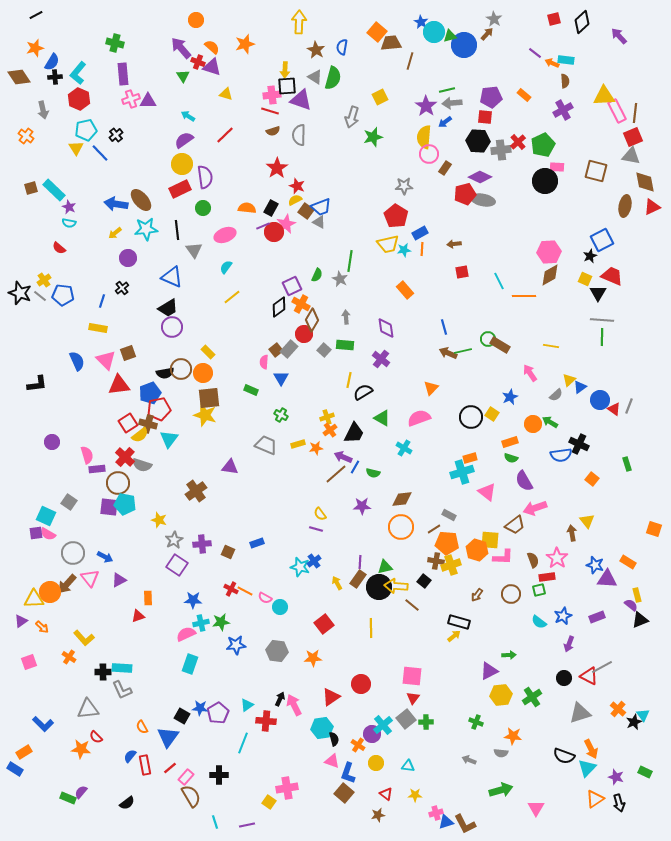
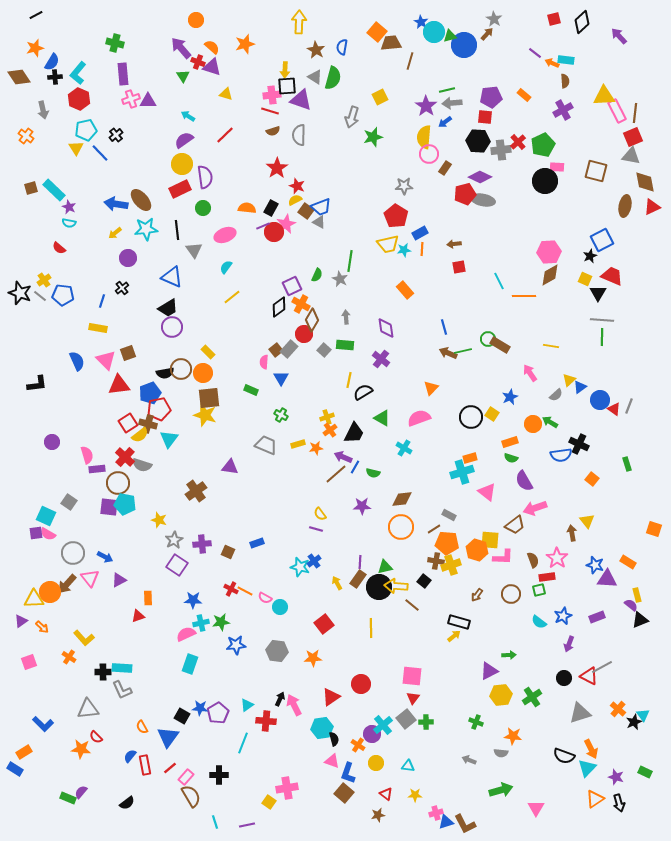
red square at (462, 272): moved 3 px left, 5 px up
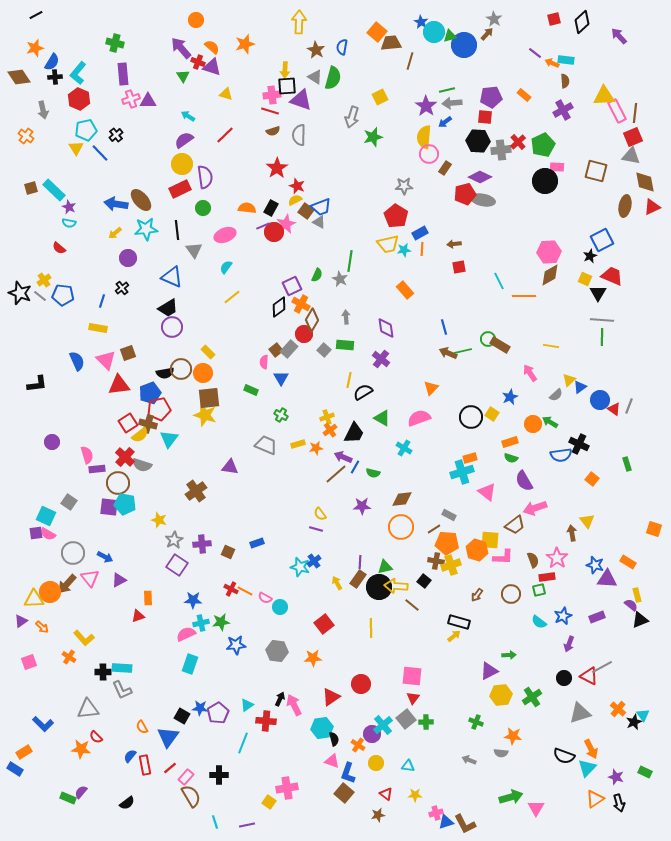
green arrow at (501, 790): moved 10 px right, 7 px down
